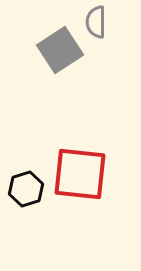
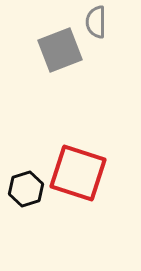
gray square: rotated 12 degrees clockwise
red square: moved 2 px left, 1 px up; rotated 12 degrees clockwise
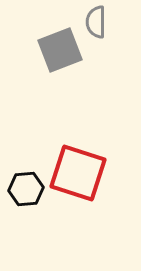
black hexagon: rotated 12 degrees clockwise
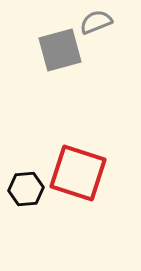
gray semicircle: rotated 68 degrees clockwise
gray square: rotated 6 degrees clockwise
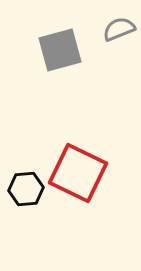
gray semicircle: moved 23 px right, 7 px down
red square: rotated 8 degrees clockwise
